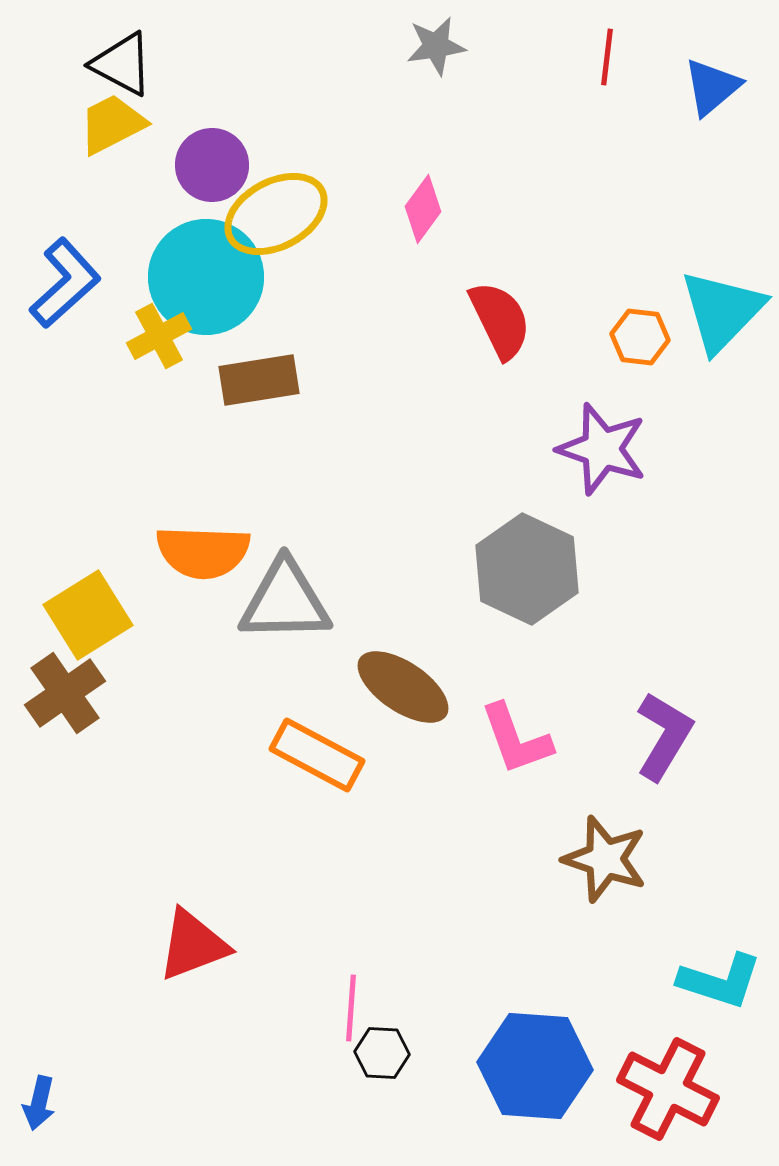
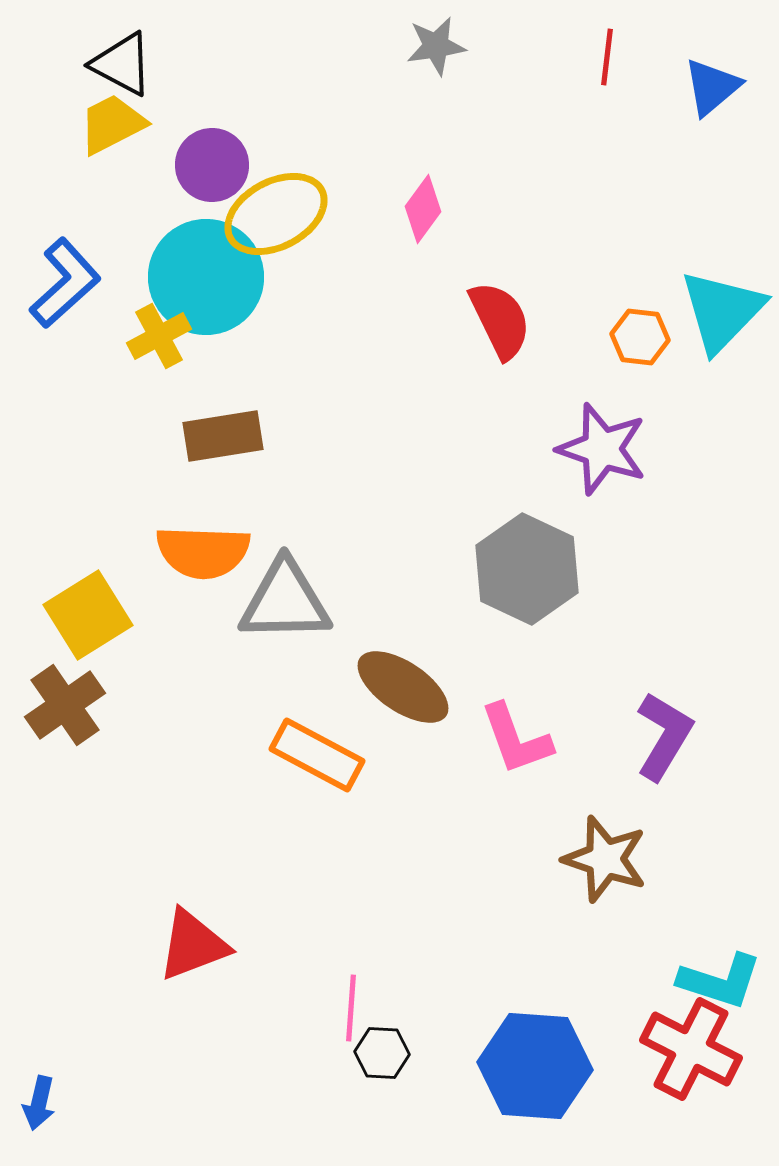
brown rectangle: moved 36 px left, 56 px down
brown cross: moved 12 px down
red cross: moved 23 px right, 40 px up
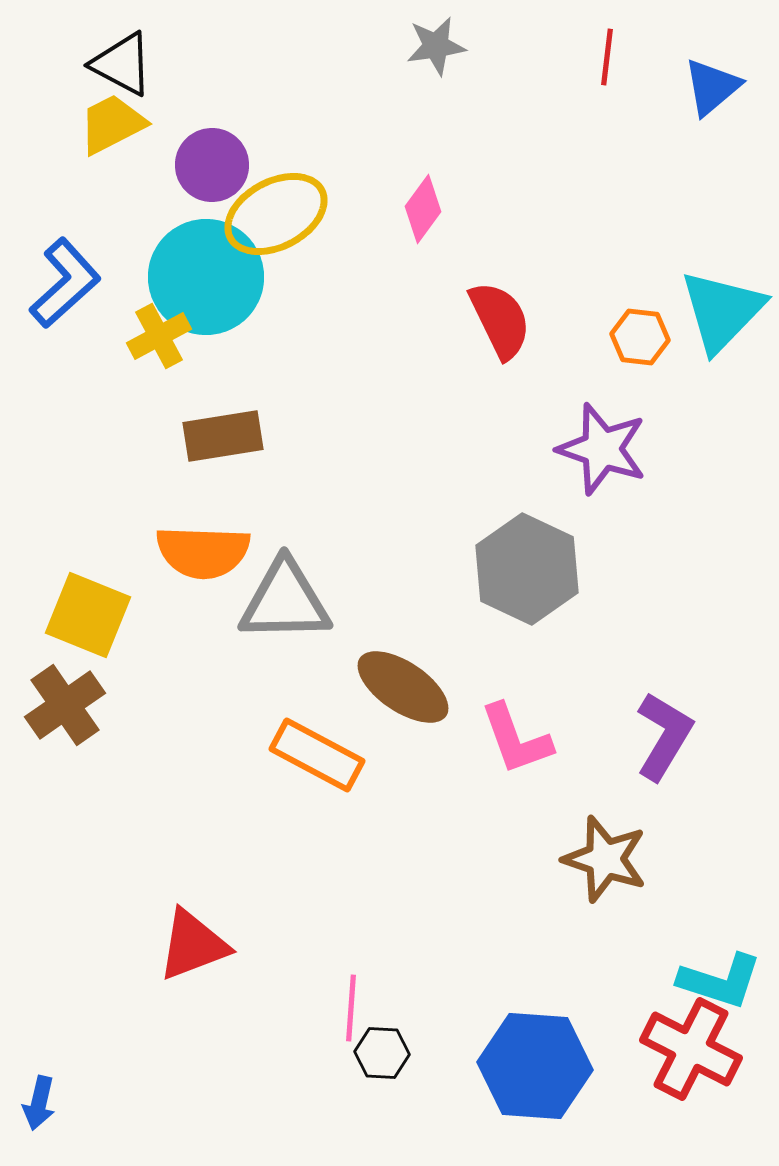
yellow square: rotated 36 degrees counterclockwise
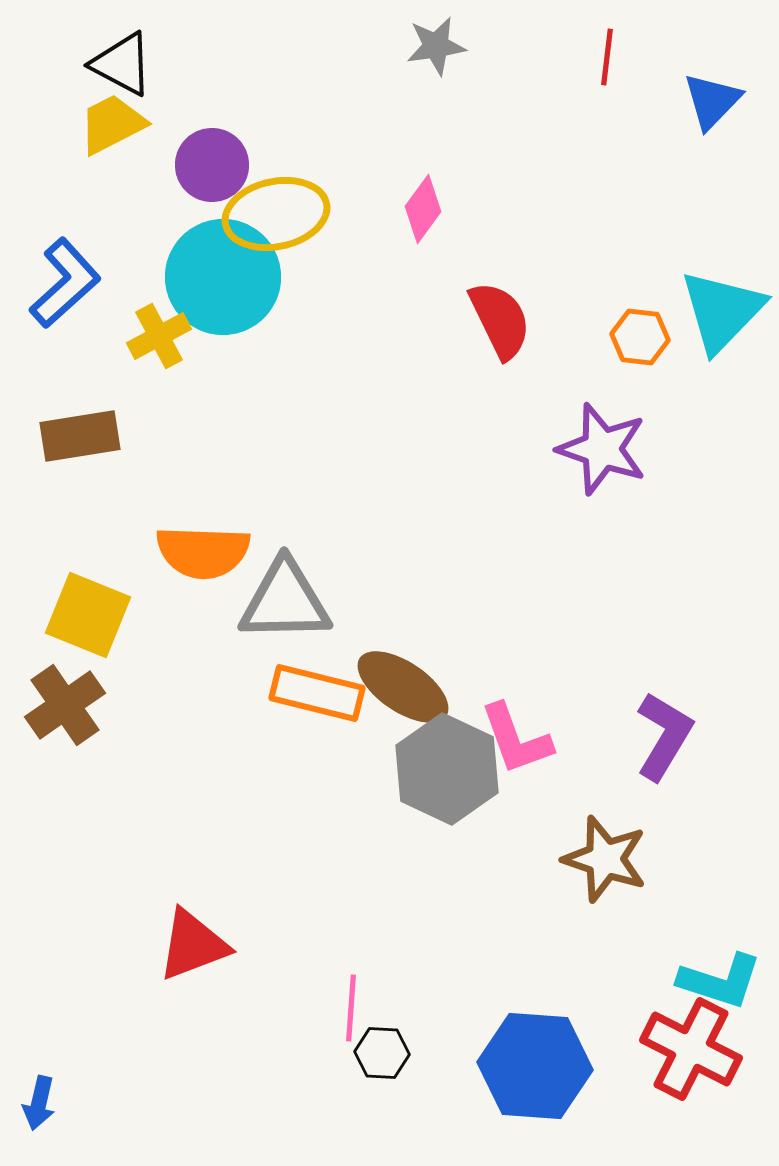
blue triangle: moved 14 px down; rotated 6 degrees counterclockwise
yellow ellipse: rotated 16 degrees clockwise
cyan circle: moved 17 px right
brown rectangle: moved 143 px left
gray hexagon: moved 80 px left, 200 px down
orange rectangle: moved 62 px up; rotated 14 degrees counterclockwise
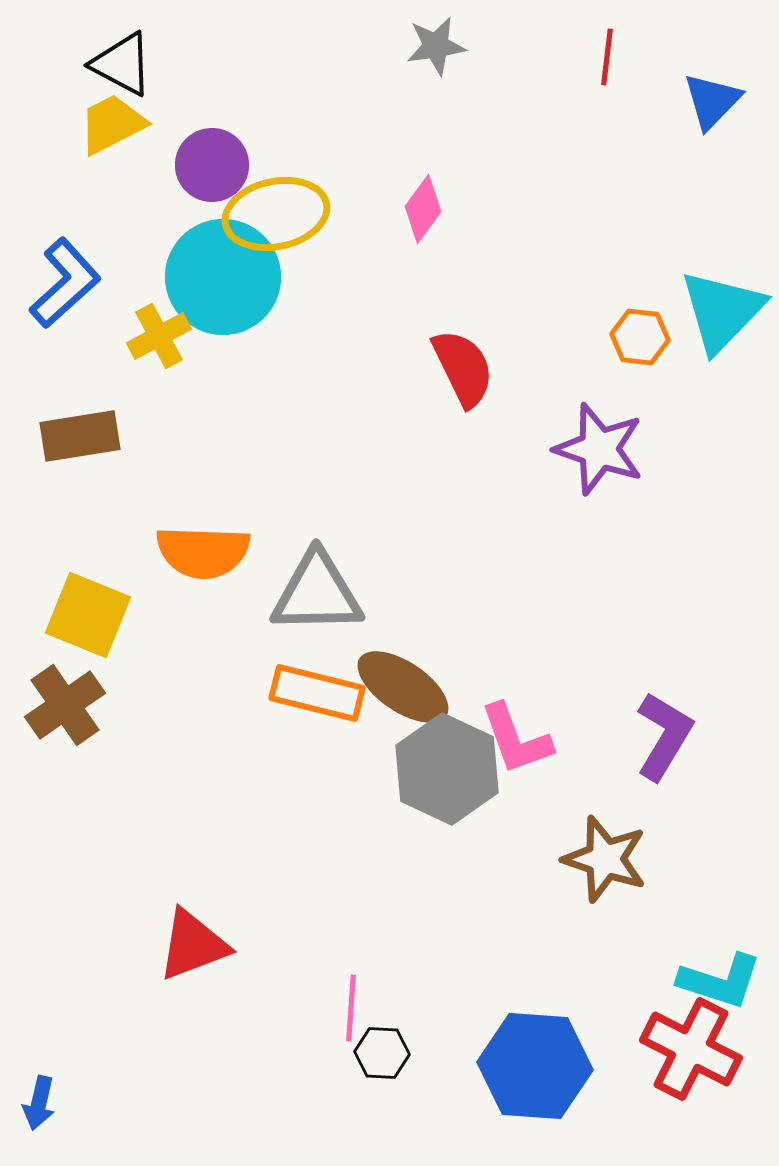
red semicircle: moved 37 px left, 48 px down
purple star: moved 3 px left
gray triangle: moved 32 px right, 8 px up
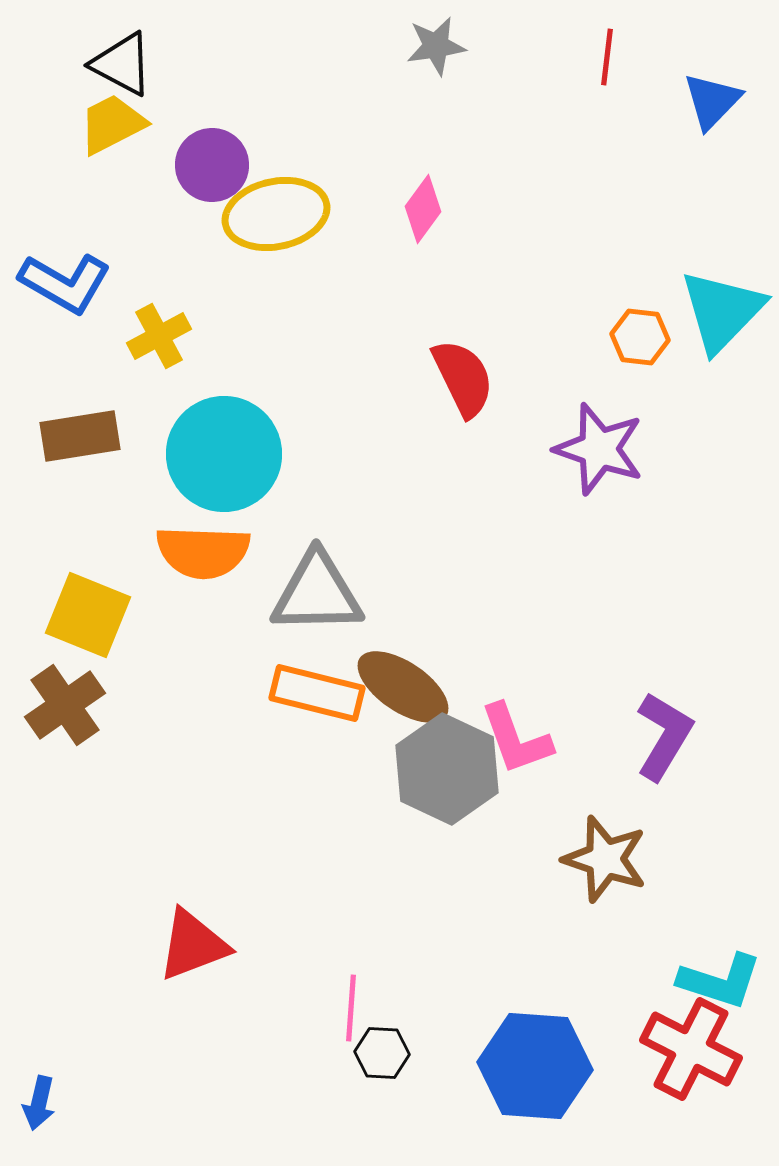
cyan circle: moved 1 px right, 177 px down
blue L-shape: rotated 72 degrees clockwise
red semicircle: moved 10 px down
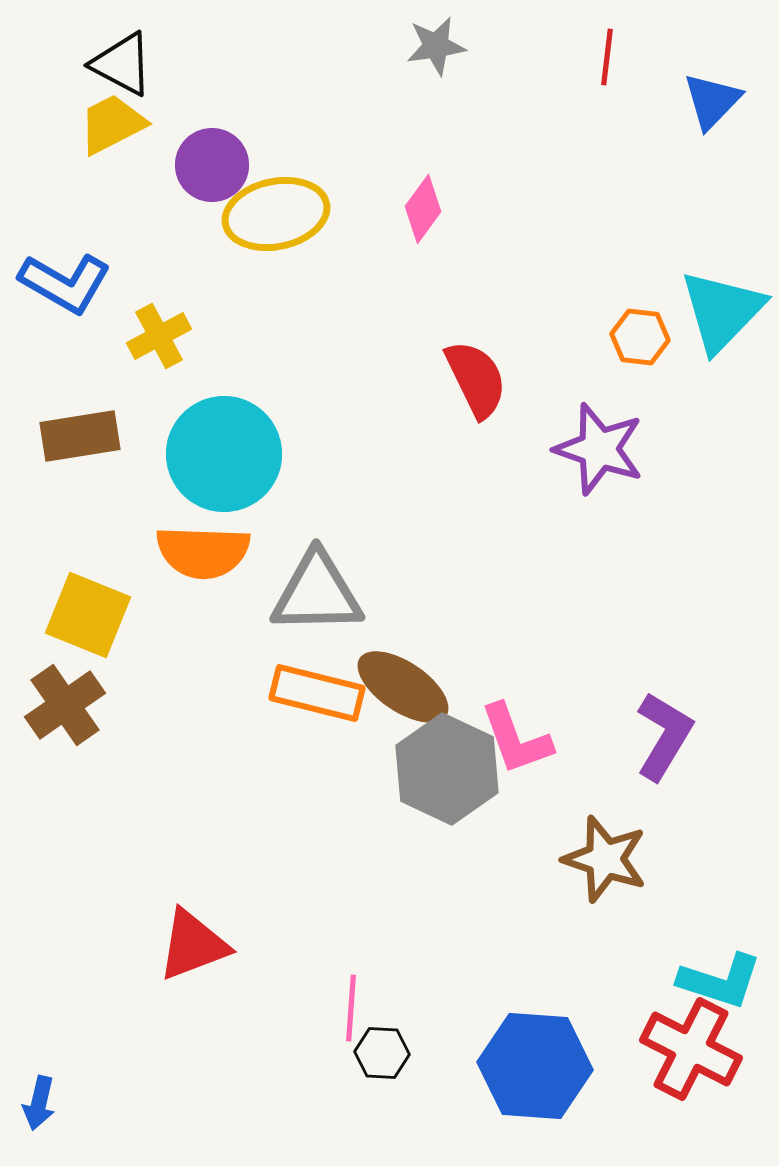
red semicircle: moved 13 px right, 1 px down
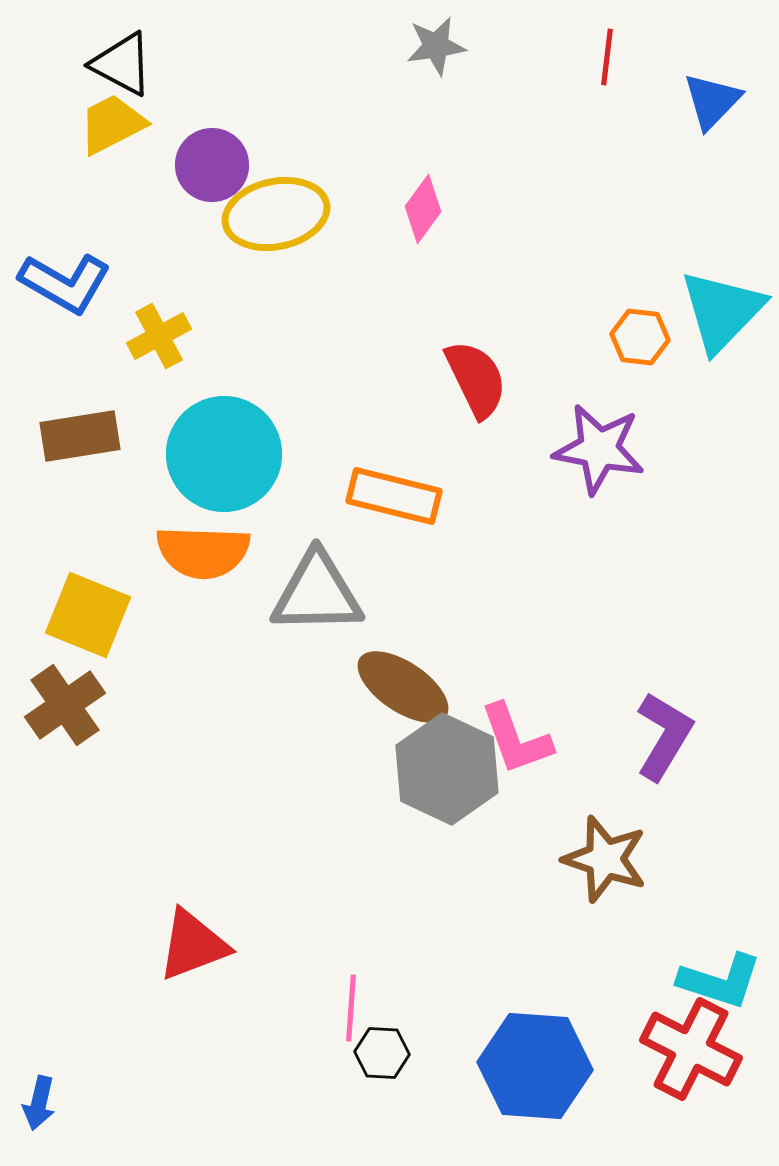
purple star: rotated 8 degrees counterclockwise
orange rectangle: moved 77 px right, 197 px up
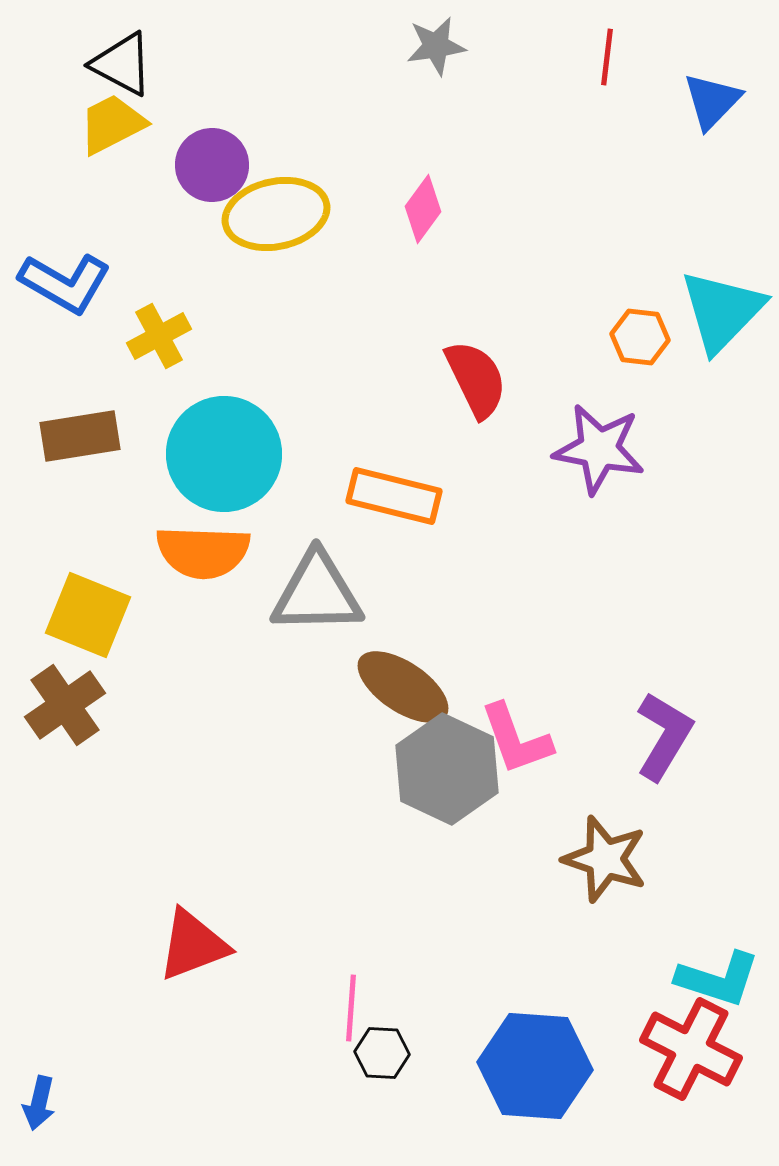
cyan L-shape: moved 2 px left, 2 px up
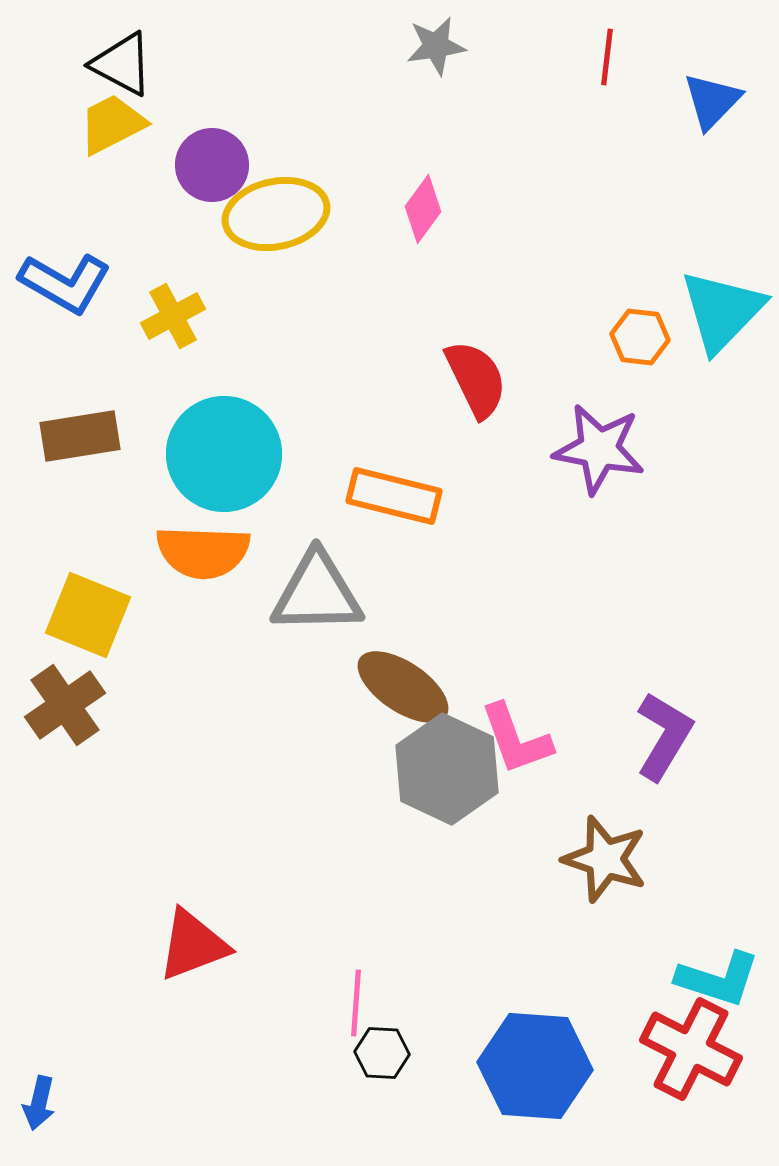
yellow cross: moved 14 px right, 20 px up
pink line: moved 5 px right, 5 px up
